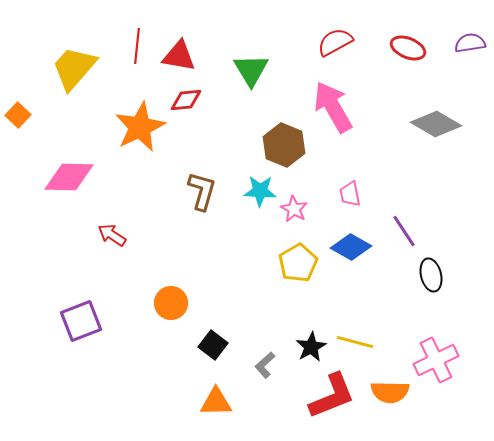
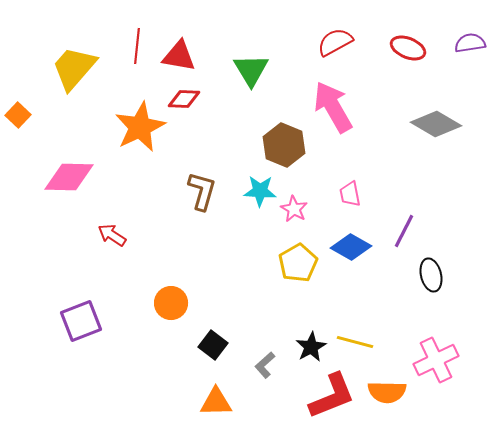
red diamond: moved 2 px left, 1 px up; rotated 8 degrees clockwise
purple line: rotated 60 degrees clockwise
orange semicircle: moved 3 px left
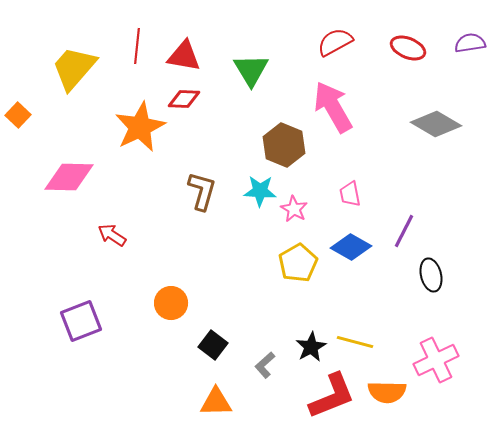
red triangle: moved 5 px right
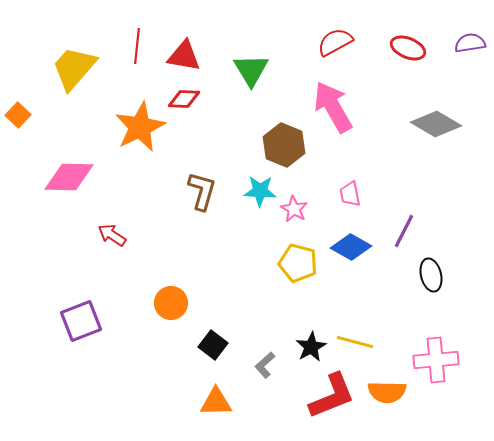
yellow pentagon: rotated 27 degrees counterclockwise
pink cross: rotated 21 degrees clockwise
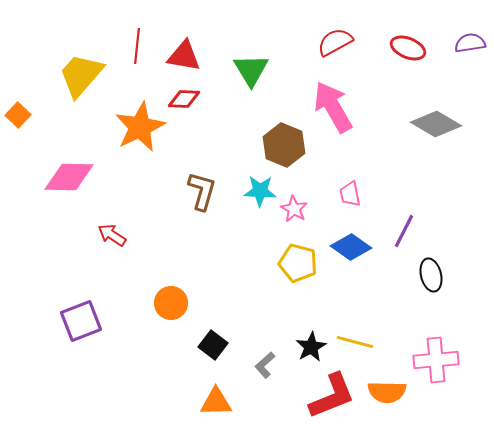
yellow trapezoid: moved 7 px right, 7 px down
blue diamond: rotated 6 degrees clockwise
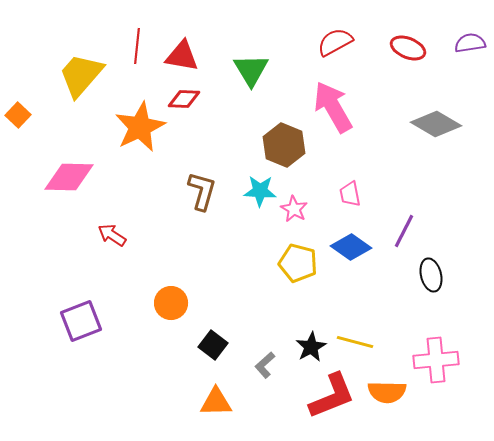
red triangle: moved 2 px left
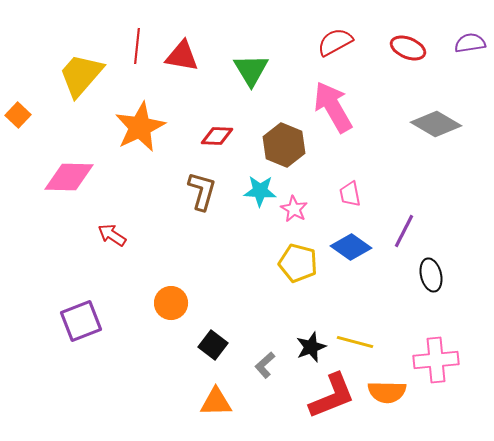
red diamond: moved 33 px right, 37 px down
black star: rotated 8 degrees clockwise
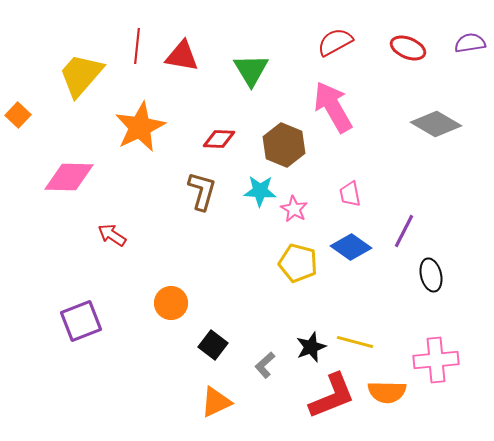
red diamond: moved 2 px right, 3 px down
orange triangle: rotated 24 degrees counterclockwise
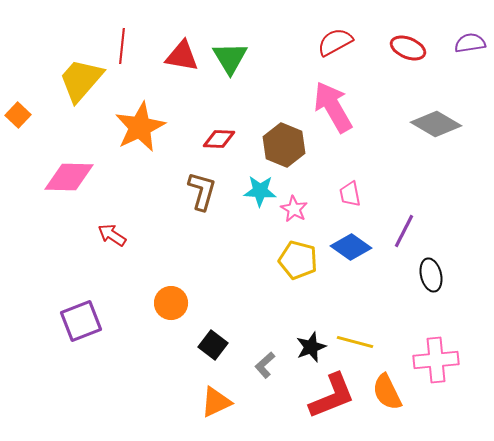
red line: moved 15 px left
green triangle: moved 21 px left, 12 px up
yellow trapezoid: moved 5 px down
yellow pentagon: moved 3 px up
orange semicircle: rotated 63 degrees clockwise
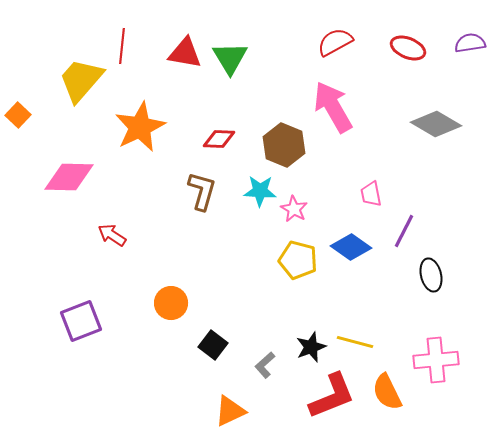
red triangle: moved 3 px right, 3 px up
pink trapezoid: moved 21 px right
orange triangle: moved 14 px right, 9 px down
